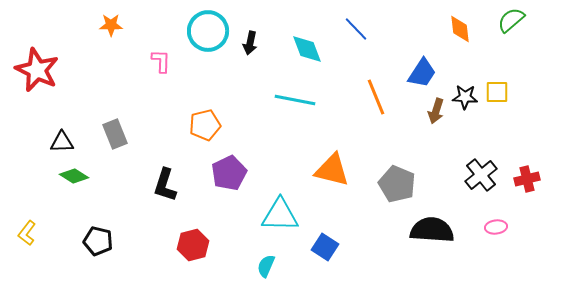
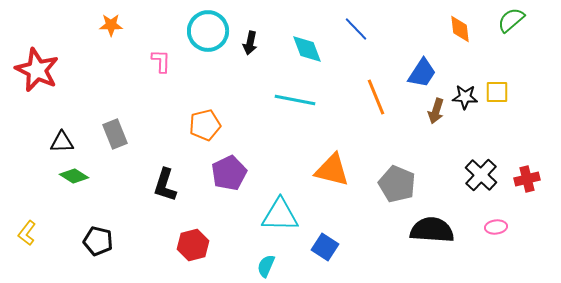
black cross: rotated 8 degrees counterclockwise
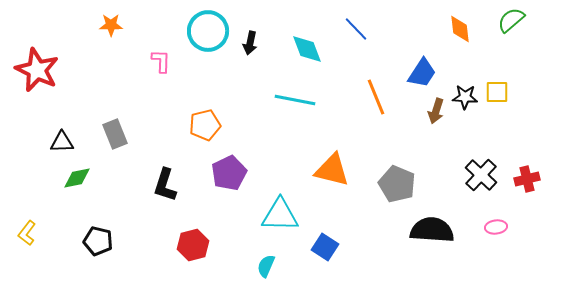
green diamond: moved 3 px right, 2 px down; rotated 44 degrees counterclockwise
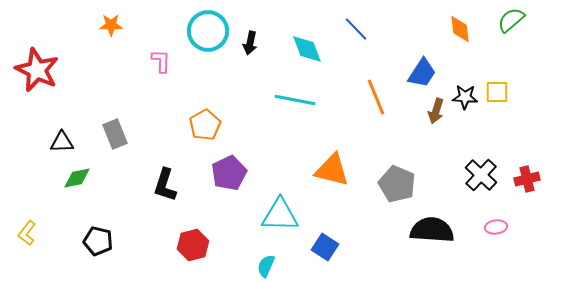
orange pentagon: rotated 16 degrees counterclockwise
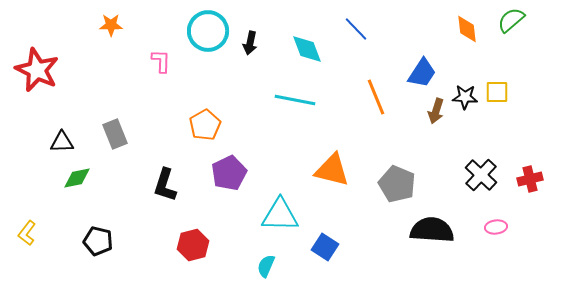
orange diamond: moved 7 px right
red cross: moved 3 px right
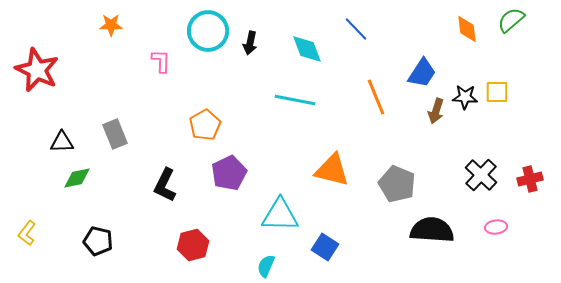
black L-shape: rotated 8 degrees clockwise
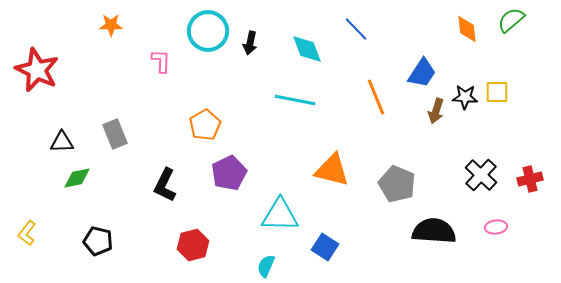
black semicircle: moved 2 px right, 1 px down
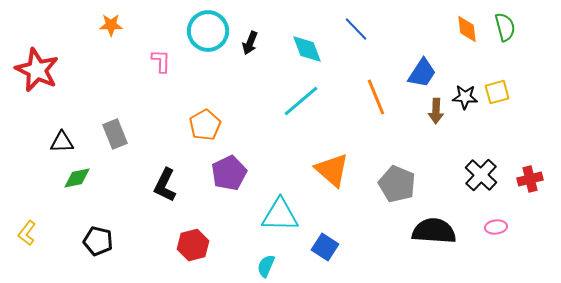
green semicircle: moved 6 px left, 7 px down; rotated 116 degrees clockwise
black arrow: rotated 10 degrees clockwise
yellow square: rotated 15 degrees counterclockwise
cyan line: moved 6 px right, 1 px down; rotated 51 degrees counterclockwise
brown arrow: rotated 15 degrees counterclockwise
orange triangle: rotated 27 degrees clockwise
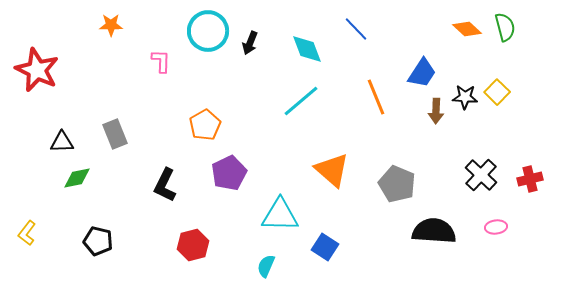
orange diamond: rotated 40 degrees counterclockwise
yellow square: rotated 30 degrees counterclockwise
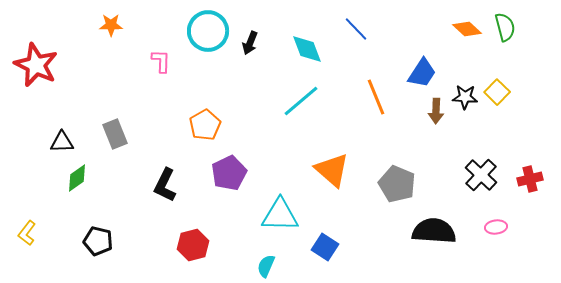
red star: moved 1 px left, 5 px up
green diamond: rotated 24 degrees counterclockwise
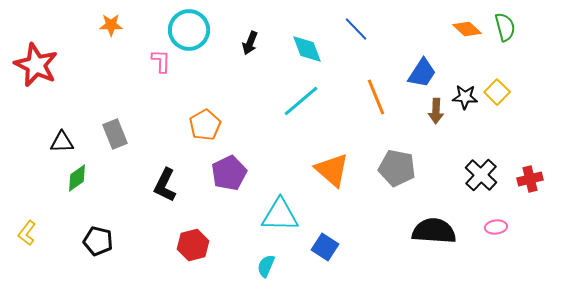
cyan circle: moved 19 px left, 1 px up
gray pentagon: moved 16 px up; rotated 12 degrees counterclockwise
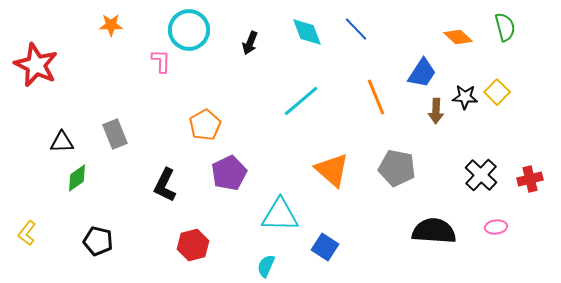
orange diamond: moved 9 px left, 8 px down
cyan diamond: moved 17 px up
